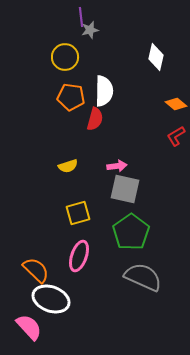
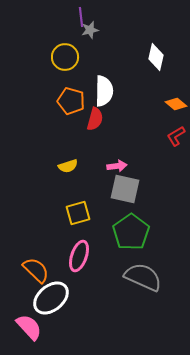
orange pentagon: moved 4 px down; rotated 8 degrees clockwise
white ellipse: moved 1 px up; rotated 60 degrees counterclockwise
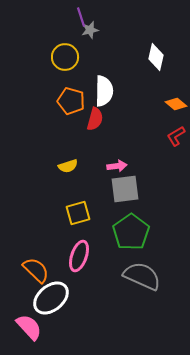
purple line: rotated 12 degrees counterclockwise
gray square: rotated 20 degrees counterclockwise
gray semicircle: moved 1 px left, 1 px up
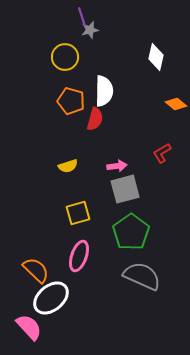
purple line: moved 1 px right
red L-shape: moved 14 px left, 17 px down
gray square: rotated 8 degrees counterclockwise
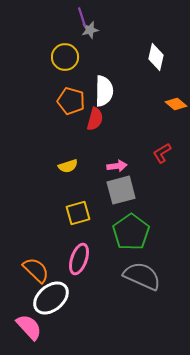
gray square: moved 4 px left, 1 px down
pink ellipse: moved 3 px down
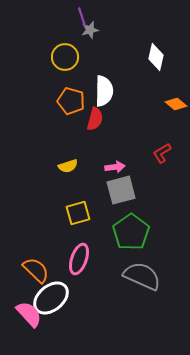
pink arrow: moved 2 px left, 1 px down
pink semicircle: moved 13 px up
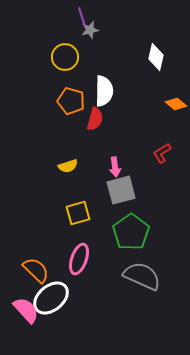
pink arrow: rotated 90 degrees clockwise
pink semicircle: moved 3 px left, 4 px up
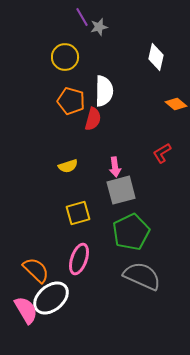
purple line: rotated 12 degrees counterclockwise
gray star: moved 9 px right, 3 px up
red semicircle: moved 2 px left
green pentagon: rotated 9 degrees clockwise
pink semicircle: rotated 12 degrees clockwise
